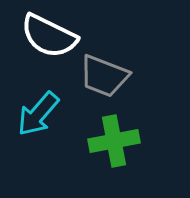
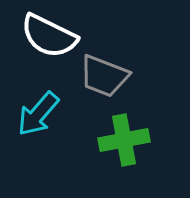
green cross: moved 10 px right, 1 px up
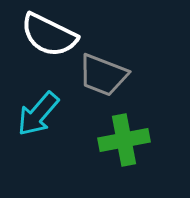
white semicircle: moved 1 px up
gray trapezoid: moved 1 px left, 1 px up
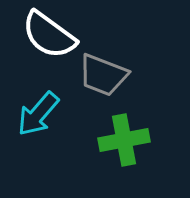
white semicircle: rotated 10 degrees clockwise
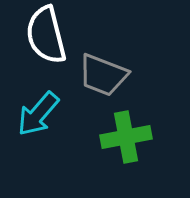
white semicircle: moved 3 px left; rotated 40 degrees clockwise
green cross: moved 2 px right, 3 px up
